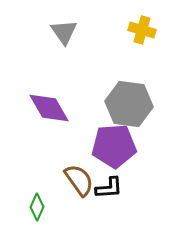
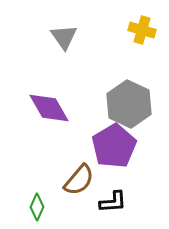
gray triangle: moved 5 px down
gray hexagon: rotated 18 degrees clockwise
purple pentagon: rotated 27 degrees counterclockwise
brown semicircle: rotated 76 degrees clockwise
black L-shape: moved 4 px right, 14 px down
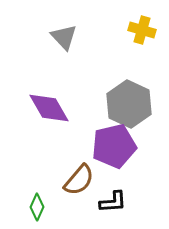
gray triangle: rotated 8 degrees counterclockwise
purple pentagon: rotated 18 degrees clockwise
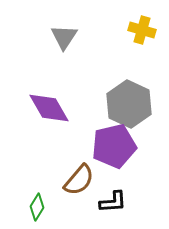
gray triangle: rotated 16 degrees clockwise
green diamond: rotated 8 degrees clockwise
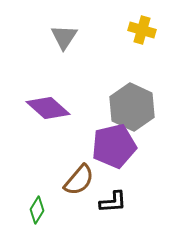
gray hexagon: moved 3 px right, 3 px down
purple diamond: moved 1 px left; rotated 18 degrees counterclockwise
green diamond: moved 3 px down
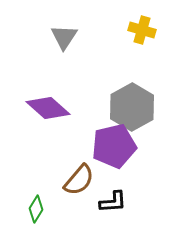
gray hexagon: rotated 6 degrees clockwise
green diamond: moved 1 px left, 1 px up
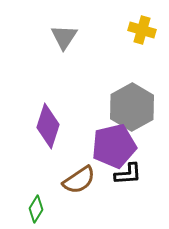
purple diamond: moved 18 px down; rotated 66 degrees clockwise
brown semicircle: rotated 16 degrees clockwise
black L-shape: moved 15 px right, 28 px up
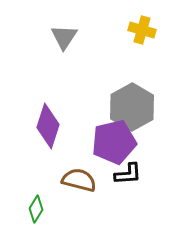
purple pentagon: moved 4 px up
brown semicircle: rotated 132 degrees counterclockwise
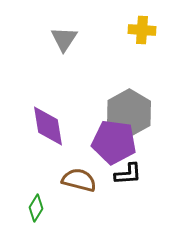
yellow cross: rotated 12 degrees counterclockwise
gray triangle: moved 2 px down
gray hexagon: moved 3 px left, 6 px down
purple diamond: rotated 27 degrees counterclockwise
purple pentagon: rotated 21 degrees clockwise
green diamond: moved 1 px up
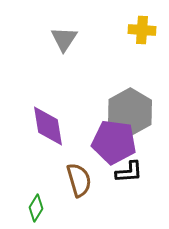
gray hexagon: moved 1 px right, 1 px up
black L-shape: moved 1 px right, 2 px up
brown semicircle: rotated 60 degrees clockwise
